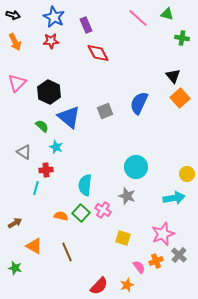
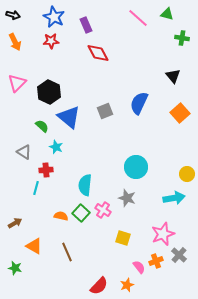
orange square: moved 15 px down
gray star: moved 2 px down
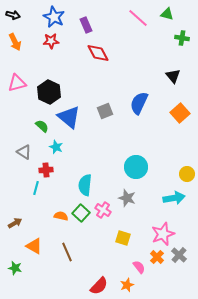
pink triangle: rotated 30 degrees clockwise
orange cross: moved 1 px right, 4 px up; rotated 24 degrees counterclockwise
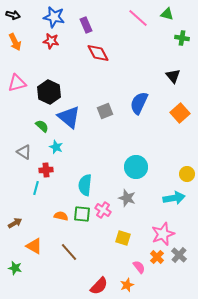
blue star: rotated 15 degrees counterclockwise
red star: rotated 14 degrees clockwise
green square: moved 1 px right, 1 px down; rotated 36 degrees counterclockwise
brown line: moved 2 px right; rotated 18 degrees counterclockwise
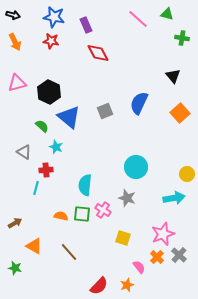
pink line: moved 1 px down
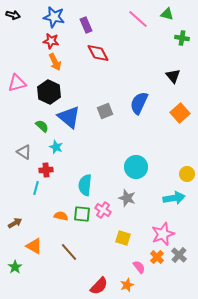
orange arrow: moved 40 px right, 20 px down
green star: moved 1 px up; rotated 24 degrees clockwise
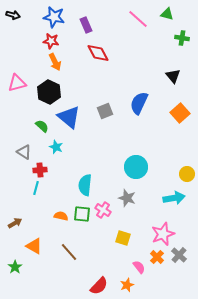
red cross: moved 6 px left
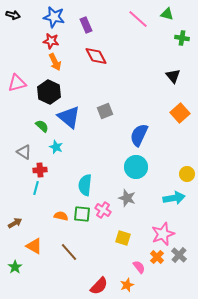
red diamond: moved 2 px left, 3 px down
blue semicircle: moved 32 px down
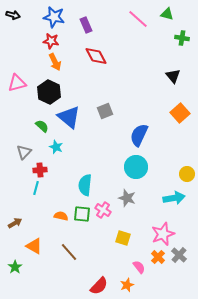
gray triangle: rotated 42 degrees clockwise
orange cross: moved 1 px right
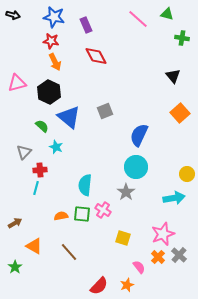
gray star: moved 1 px left, 6 px up; rotated 18 degrees clockwise
orange semicircle: rotated 24 degrees counterclockwise
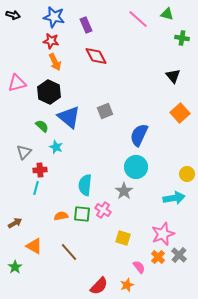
gray star: moved 2 px left, 1 px up
